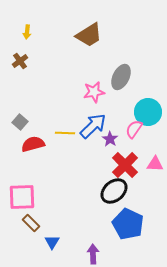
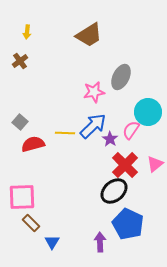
pink semicircle: moved 3 px left, 1 px down
pink triangle: rotated 42 degrees counterclockwise
purple arrow: moved 7 px right, 12 px up
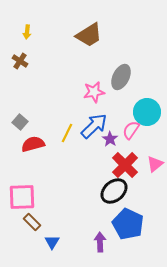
brown cross: rotated 21 degrees counterclockwise
cyan circle: moved 1 px left
blue arrow: moved 1 px right
yellow line: moved 2 px right; rotated 66 degrees counterclockwise
brown rectangle: moved 1 px right, 1 px up
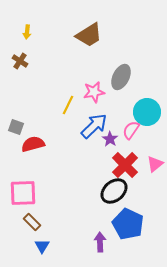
gray square: moved 4 px left, 5 px down; rotated 21 degrees counterclockwise
yellow line: moved 1 px right, 28 px up
pink square: moved 1 px right, 4 px up
blue triangle: moved 10 px left, 4 px down
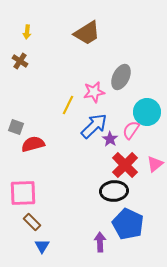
brown trapezoid: moved 2 px left, 2 px up
black ellipse: rotated 36 degrees clockwise
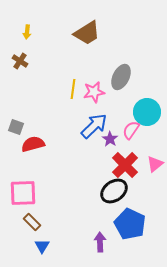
yellow line: moved 5 px right, 16 px up; rotated 18 degrees counterclockwise
black ellipse: rotated 32 degrees counterclockwise
blue pentagon: moved 2 px right
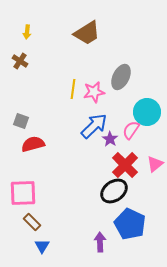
gray square: moved 5 px right, 6 px up
